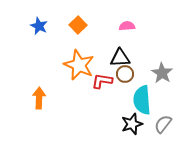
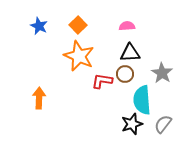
black triangle: moved 10 px right, 5 px up
orange star: moved 9 px up
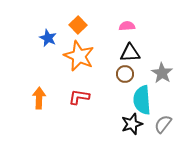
blue star: moved 9 px right, 12 px down
red L-shape: moved 23 px left, 16 px down
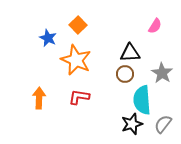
pink semicircle: moved 28 px right; rotated 126 degrees clockwise
orange star: moved 3 px left, 4 px down
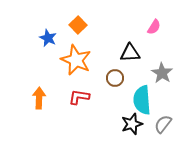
pink semicircle: moved 1 px left, 1 px down
brown circle: moved 10 px left, 4 px down
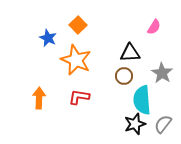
brown circle: moved 9 px right, 2 px up
black star: moved 3 px right
